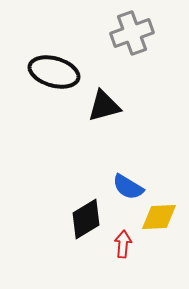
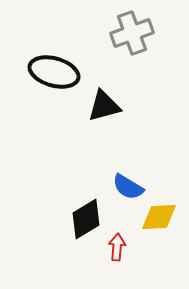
red arrow: moved 6 px left, 3 px down
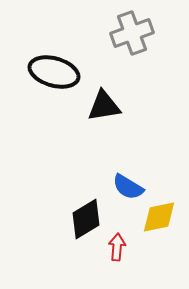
black triangle: rotated 6 degrees clockwise
yellow diamond: rotated 9 degrees counterclockwise
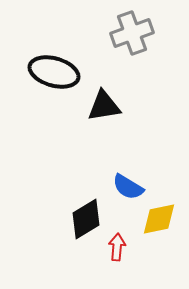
yellow diamond: moved 2 px down
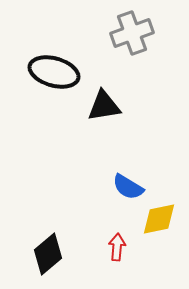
black diamond: moved 38 px left, 35 px down; rotated 9 degrees counterclockwise
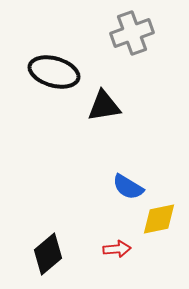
red arrow: moved 2 px down; rotated 80 degrees clockwise
